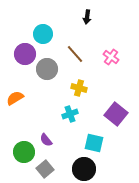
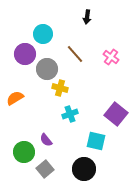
yellow cross: moved 19 px left
cyan square: moved 2 px right, 2 px up
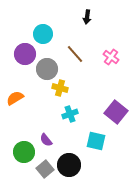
purple square: moved 2 px up
black circle: moved 15 px left, 4 px up
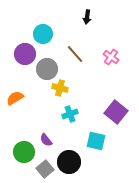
black circle: moved 3 px up
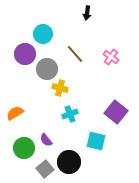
black arrow: moved 4 px up
orange semicircle: moved 15 px down
green circle: moved 4 px up
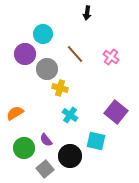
cyan cross: moved 1 px down; rotated 35 degrees counterclockwise
black circle: moved 1 px right, 6 px up
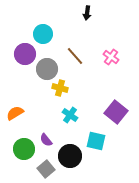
brown line: moved 2 px down
green circle: moved 1 px down
gray square: moved 1 px right
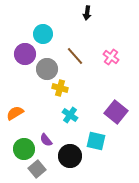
gray square: moved 9 px left
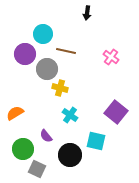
brown line: moved 9 px left, 5 px up; rotated 36 degrees counterclockwise
purple semicircle: moved 4 px up
green circle: moved 1 px left
black circle: moved 1 px up
gray square: rotated 24 degrees counterclockwise
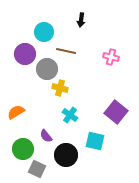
black arrow: moved 6 px left, 7 px down
cyan circle: moved 1 px right, 2 px up
pink cross: rotated 21 degrees counterclockwise
orange semicircle: moved 1 px right, 1 px up
cyan square: moved 1 px left
black circle: moved 4 px left
